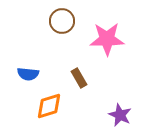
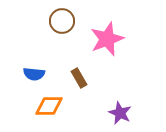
pink star: rotated 20 degrees counterclockwise
blue semicircle: moved 6 px right
orange diamond: rotated 16 degrees clockwise
purple star: moved 2 px up
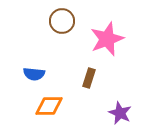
brown rectangle: moved 10 px right; rotated 48 degrees clockwise
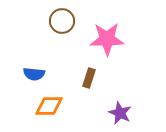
pink star: rotated 20 degrees clockwise
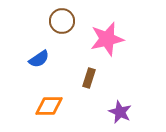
pink star: rotated 12 degrees counterclockwise
blue semicircle: moved 5 px right, 15 px up; rotated 40 degrees counterclockwise
purple star: moved 1 px up
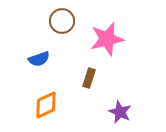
blue semicircle: rotated 15 degrees clockwise
orange diamond: moved 3 px left, 1 px up; rotated 24 degrees counterclockwise
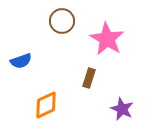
pink star: rotated 28 degrees counterclockwise
blue semicircle: moved 18 px left, 2 px down
purple star: moved 2 px right, 3 px up
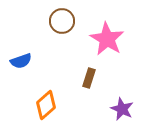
orange diamond: rotated 16 degrees counterclockwise
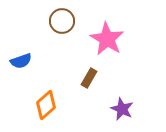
brown rectangle: rotated 12 degrees clockwise
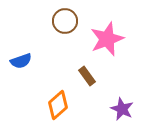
brown circle: moved 3 px right
pink star: rotated 20 degrees clockwise
brown rectangle: moved 2 px left, 2 px up; rotated 66 degrees counterclockwise
orange diamond: moved 12 px right
